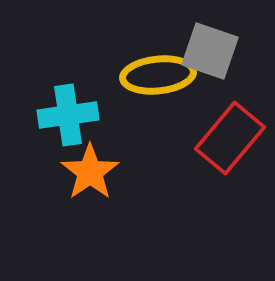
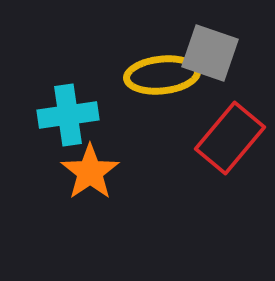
gray square: moved 2 px down
yellow ellipse: moved 4 px right
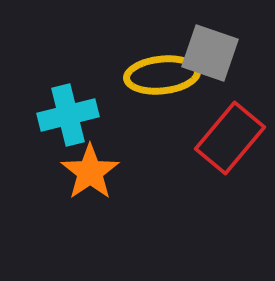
cyan cross: rotated 6 degrees counterclockwise
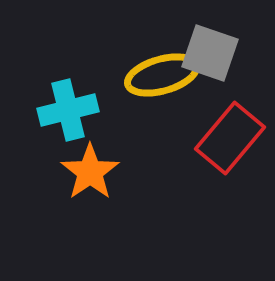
yellow ellipse: rotated 10 degrees counterclockwise
cyan cross: moved 5 px up
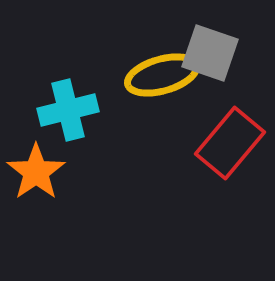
red rectangle: moved 5 px down
orange star: moved 54 px left
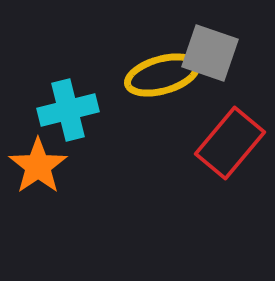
orange star: moved 2 px right, 6 px up
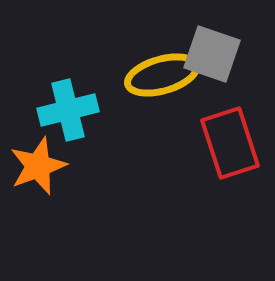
gray square: moved 2 px right, 1 px down
red rectangle: rotated 58 degrees counterclockwise
orange star: rotated 14 degrees clockwise
